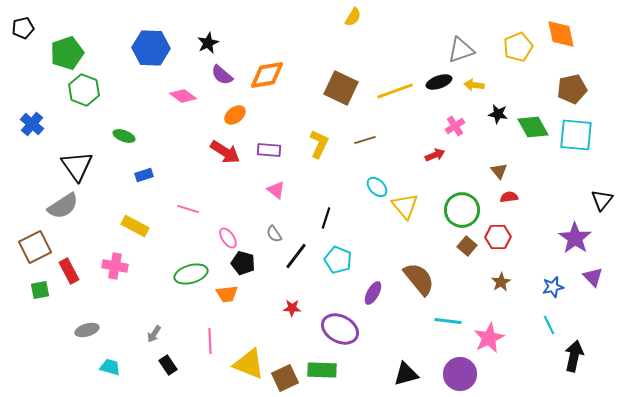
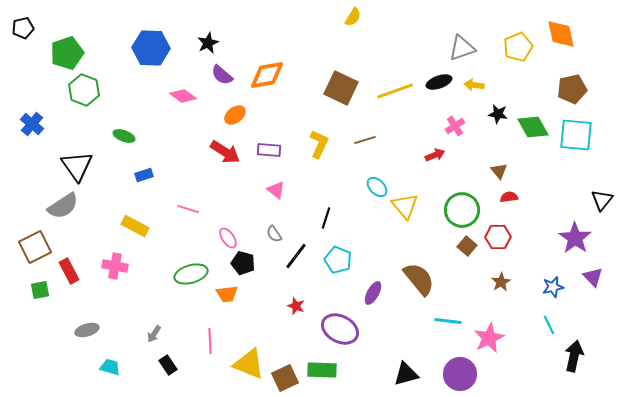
gray triangle at (461, 50): moved 1 px right, 2 px up
red star at (292, 308): moved 4 px right, 2 px up; rotated 18 degrees clockwise
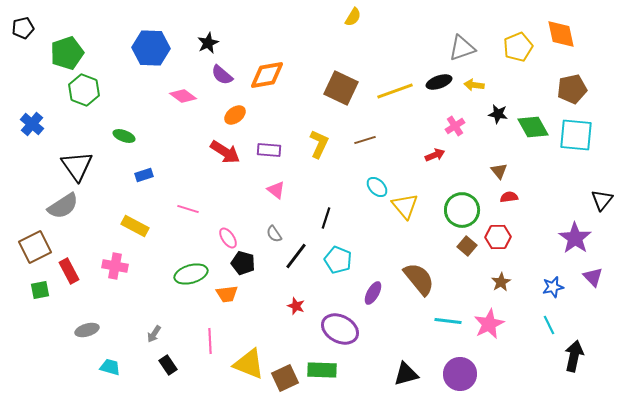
pink star at (489, 338): moved 14 px up
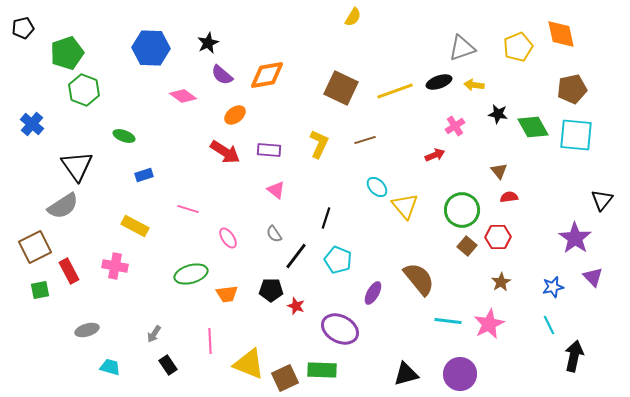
black pentagon at (243, 263): moved 28 px right, 27 px down; rotated 15 degrees counterclockwise
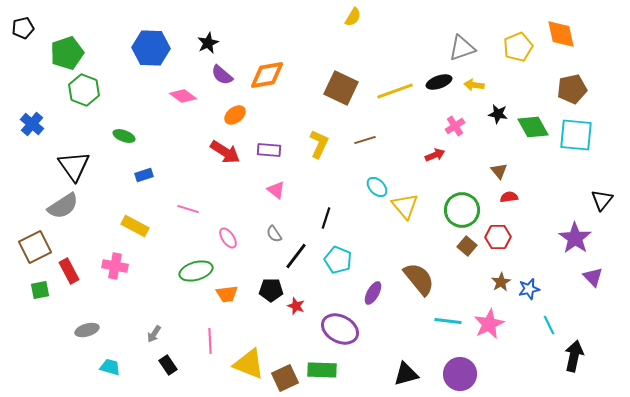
black triangle at (77, 166): moved 3 px left
green ellipse at (191, 274): moved 5 px right, 3 px up
blue star at (553, 287): moved 24 px left, 2 px down
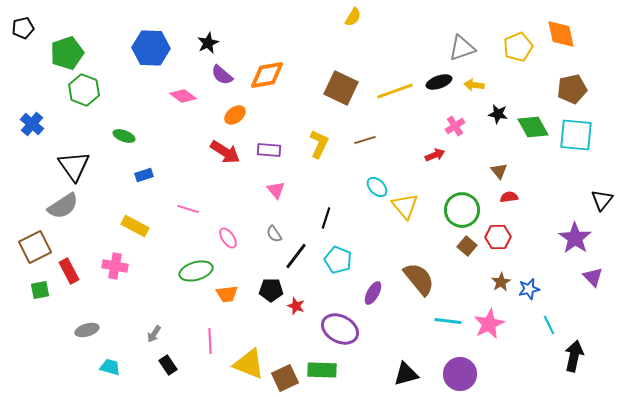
pink triangle at (276, 190): rotated 12 degrees clockwise
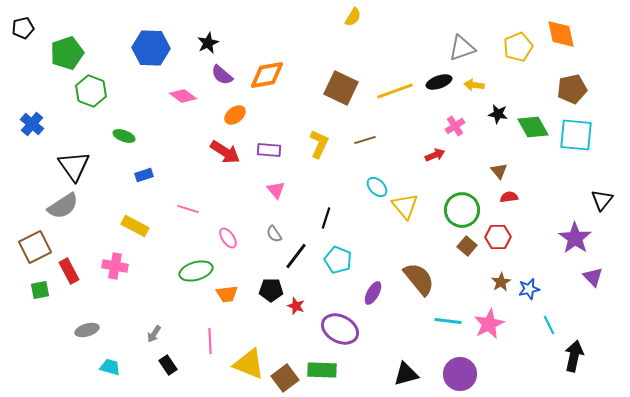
green hexagon at (84, 90): moved 7 px right, 1 px down
brown square at (285, 378): rotated 12 degrees counterclockwise
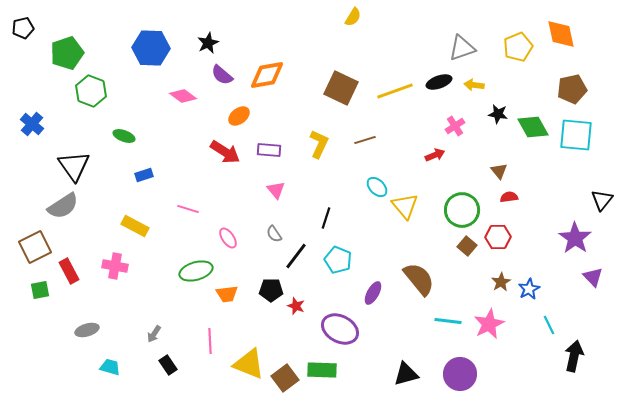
orange ellipse at (235, 115): moved 4 px right, 1 px down
blue star at (529, 289): rotated 15 degrees counterclockwise
